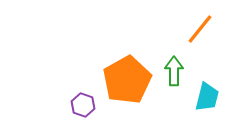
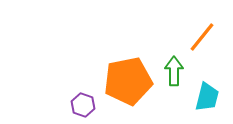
orange line: moved 2 px right, 8 px down
orange pentagon: moved 1 px right, 1 px down; rotated 18 degrees clockwise
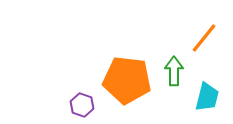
orange line: moved 2 px right, 1 px down
orange pentagon: moved 1 px left, 1 px up; rotated 18 degrees clockwise
purple hexagon: moved 1 px left
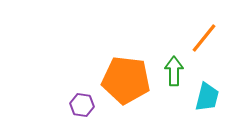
orange pentagon: moved 1 px left
purple hexagon: rotated 10 degrees counterclockwise
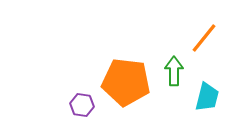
orange pentagon: moved 2 px down
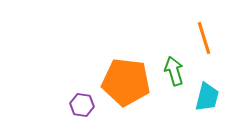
orange line: rotated 56 degrees counterclockwise
green arrow: rotated 16 degrees counterclockwise
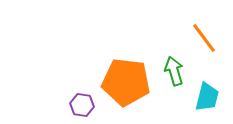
orange line: rotated 20 degrees counterclockwise
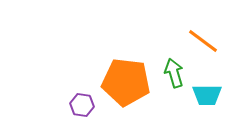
orange line: moved 1 px left, 3 px down; rotated 16 degrees counterclockwise
green arrow: moved 2 px down
cyan trapezoid: moved 2 px up; rotated 76 degrees clockwise
